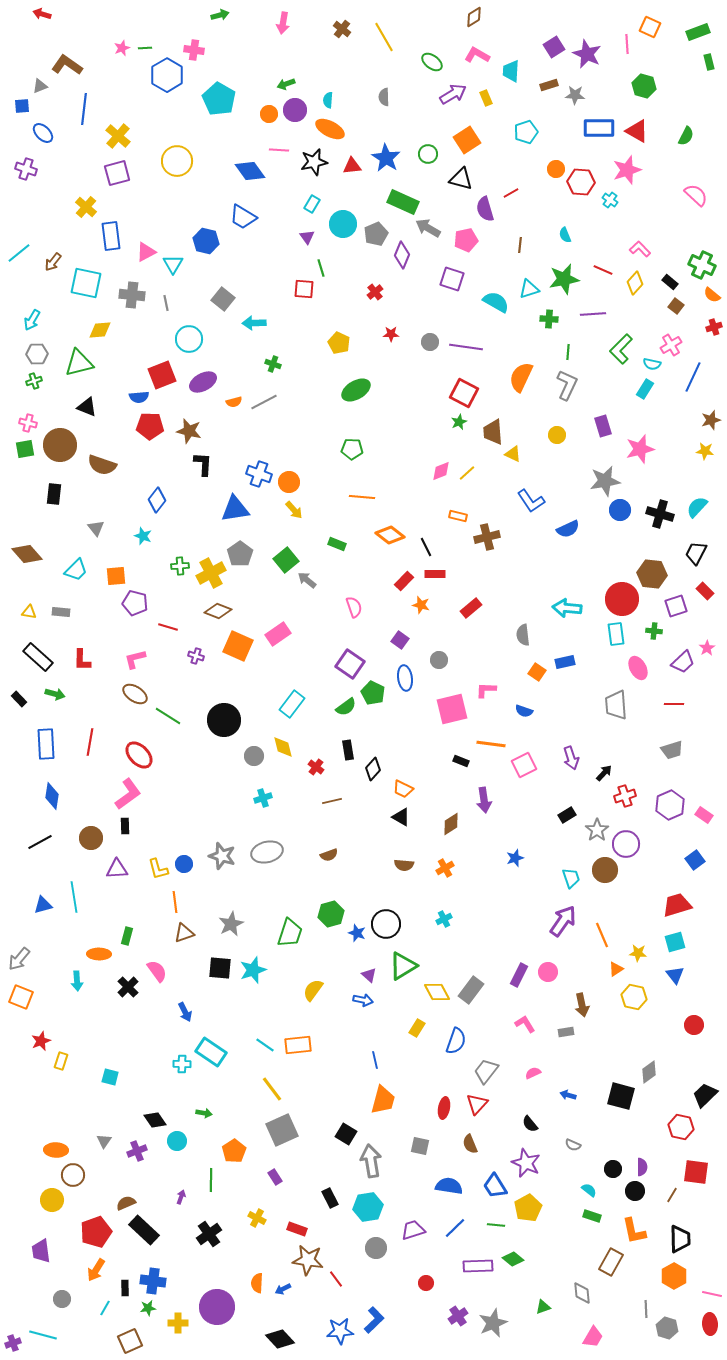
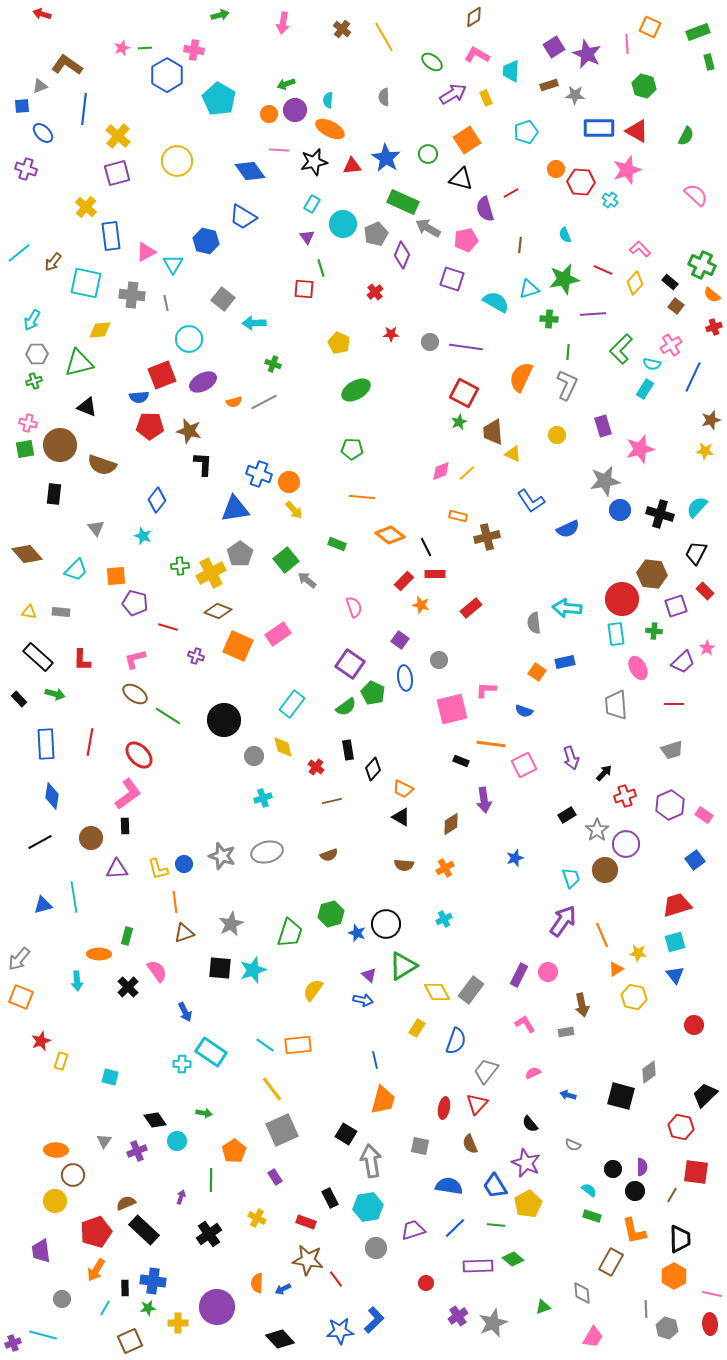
gray semicircle at (523, 635): moved 11 px right, 12 px up
yellow circle at (52, 1200): moved 3 px right, 1 px down
yellow pentagon at (528, 1208): moved 4 px up
red rectangle at (297, 1229): moved 9 px right, 7 px up
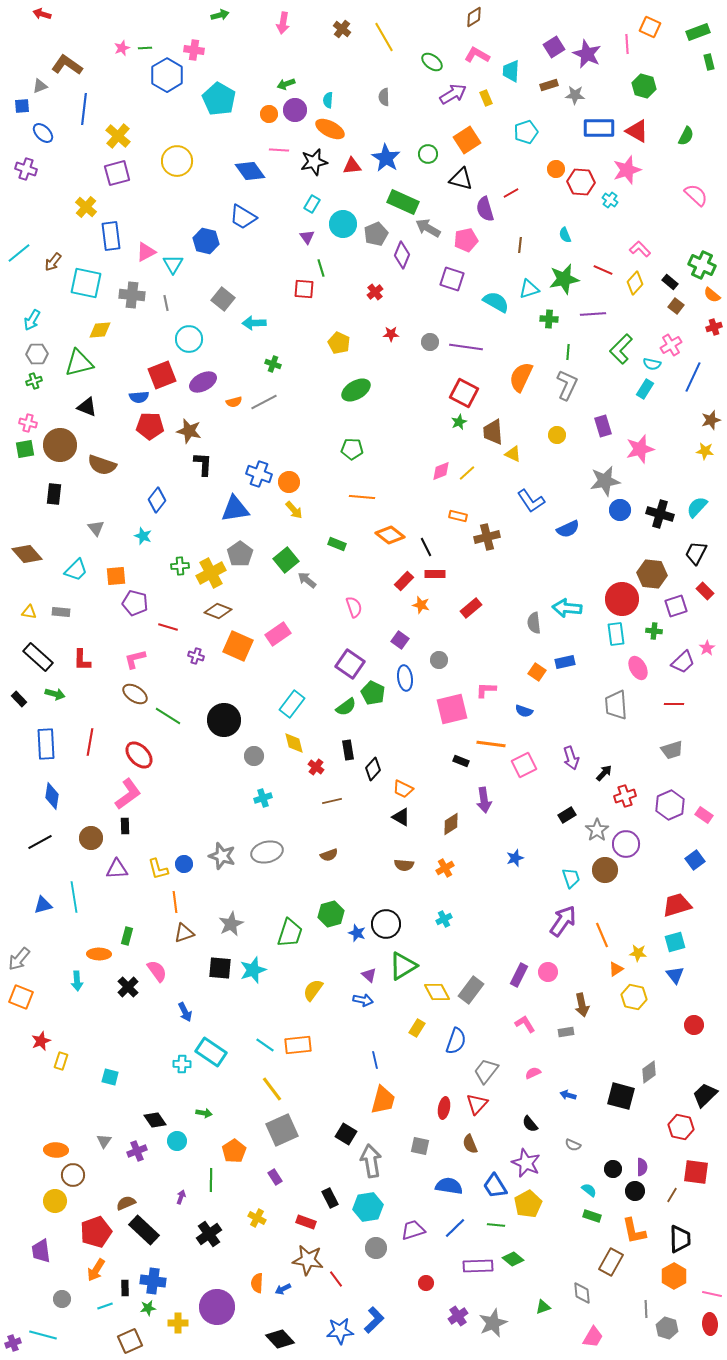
yellow diamond at (283, 747): moved 11 px right, 4 px up
cyan line at (105, 1308): moved 2 px up; rotated 42 degrees clockwise
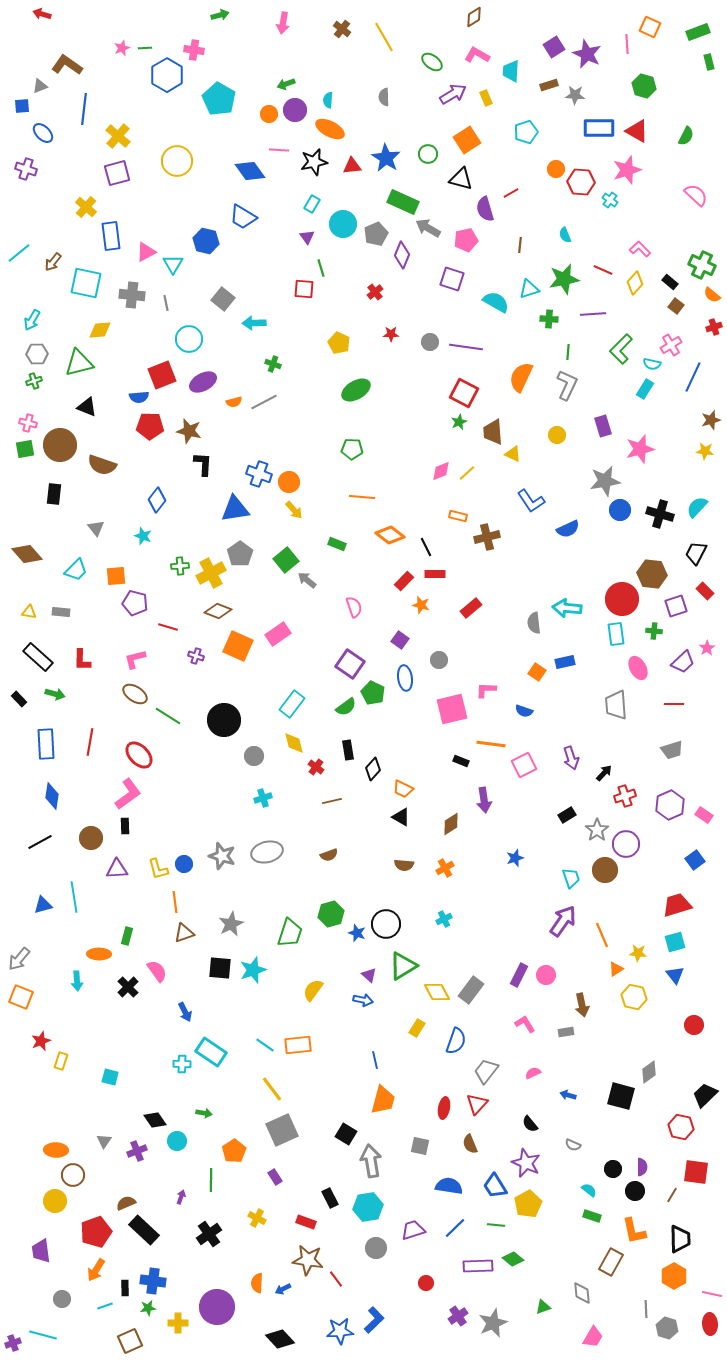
pink circle at (548, 972): moved 2 px left, 3 px down
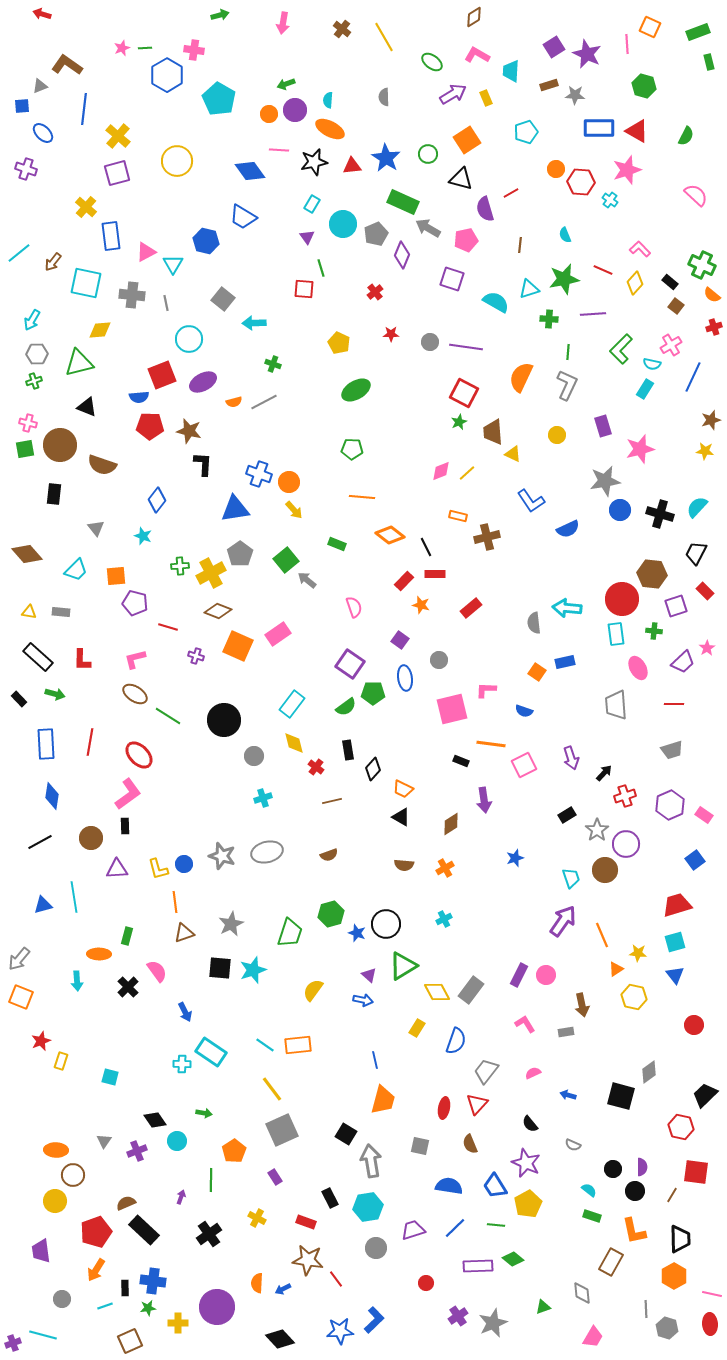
green pentagon at (373, 693): rotated 25 degrees counterclockwise
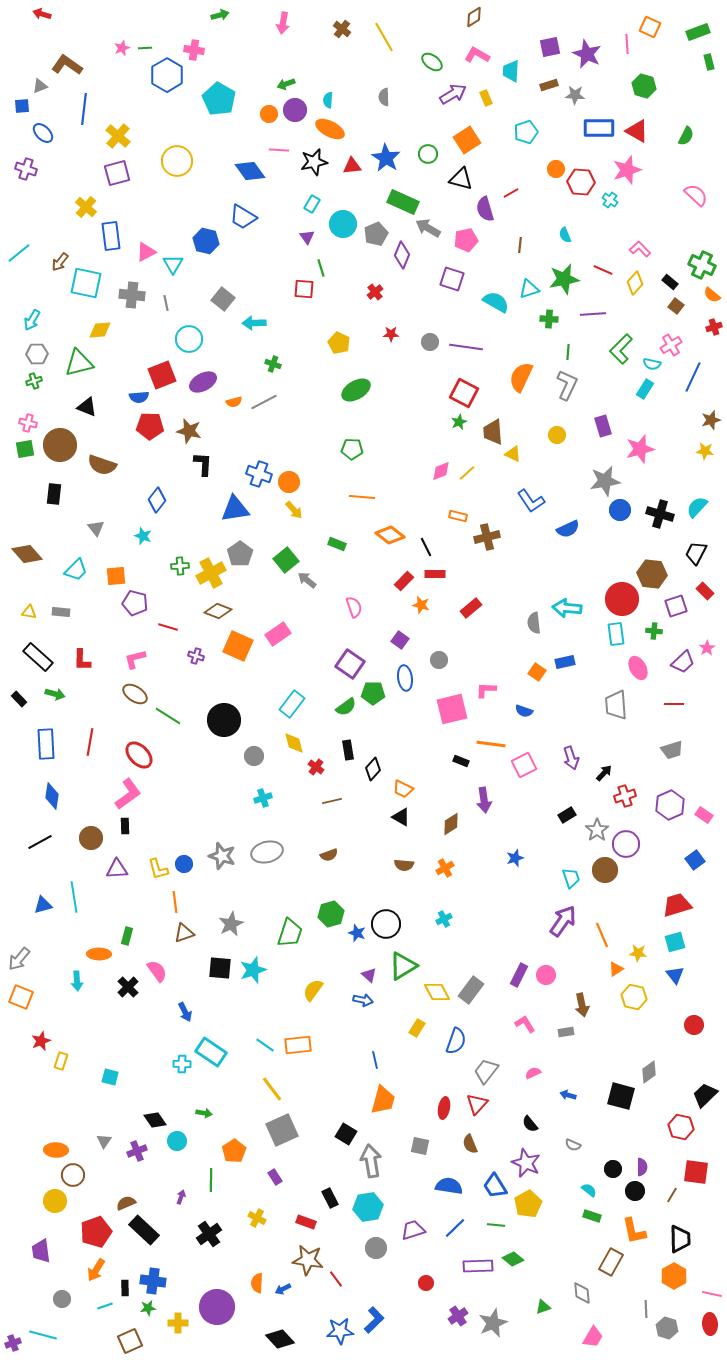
purple square at (554, 47): moved 4 px left; rotated 20 degrees clockwise
brown arrow at (53, 262): moved 7 px right
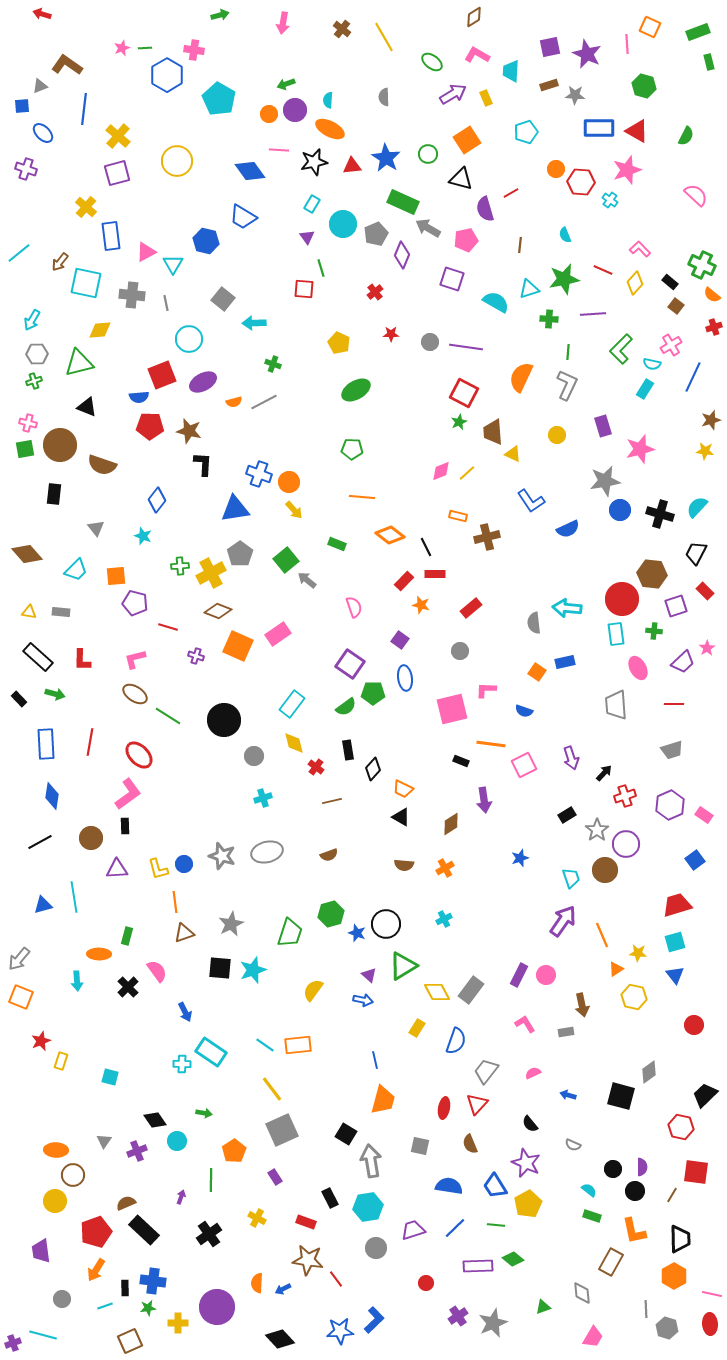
gray circle at (439, 660): moved 21 px right, 9 px up
blue star at (515, 858): moved 5 px right
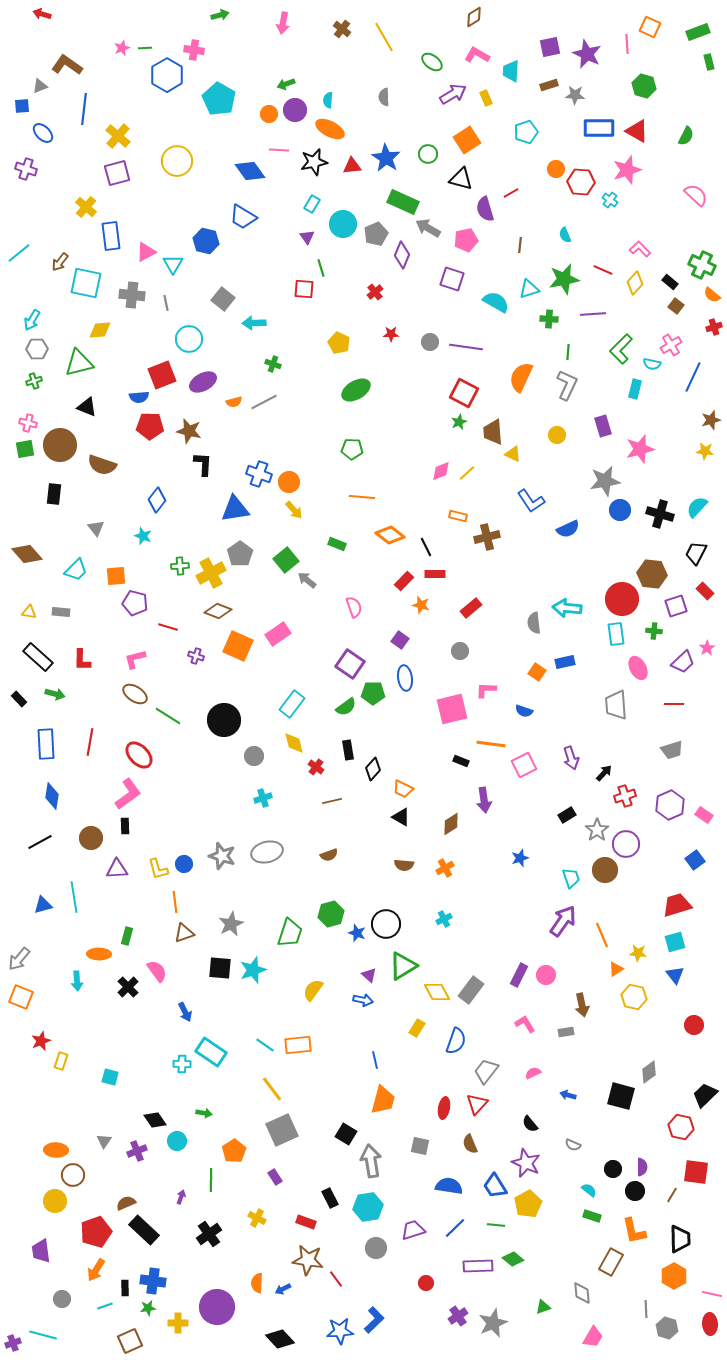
gray hexagon at (37, 354): moved 5 px up
cyan rectangle at (645, 389): moved 10 px left; rotated 18 degrees counterclockwise
